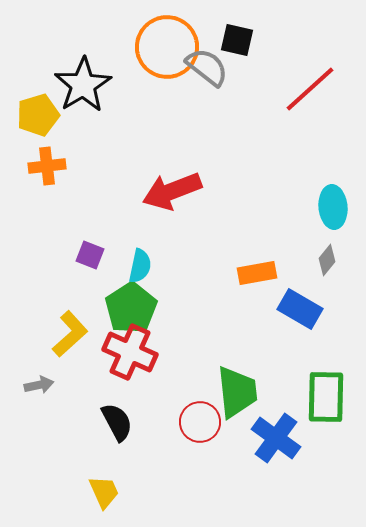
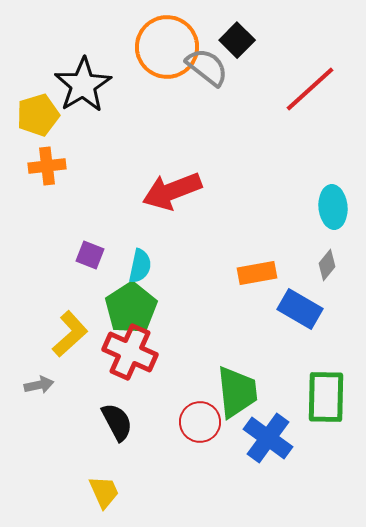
black square: rotated 32 degrees clockwise
gray diamond: moved 5 px down
blue cross: moved 8 px left
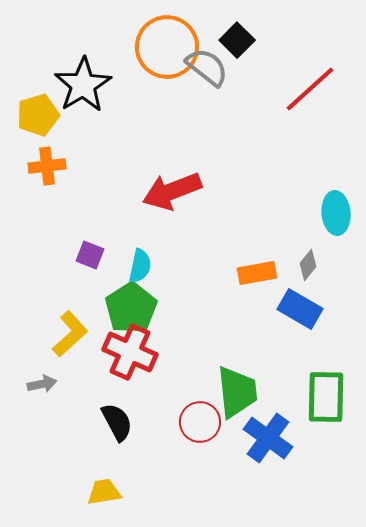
cyan ellipse: moved 3 px right, 6 px down
gray diamond: moved 19 px left
gray arrow: moved 3 px right, 1 px up
yellow trapezoid: rotated 75 degrees counterclockwise
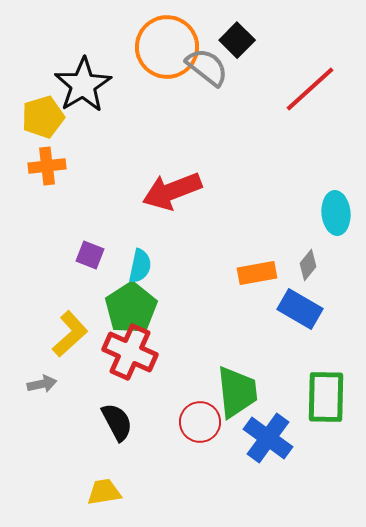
yellow pentagon: moved 5 px right, 2 px down
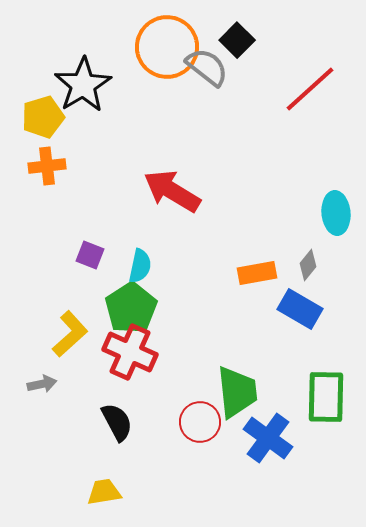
red arrow: rotated 52 degrees clockwise
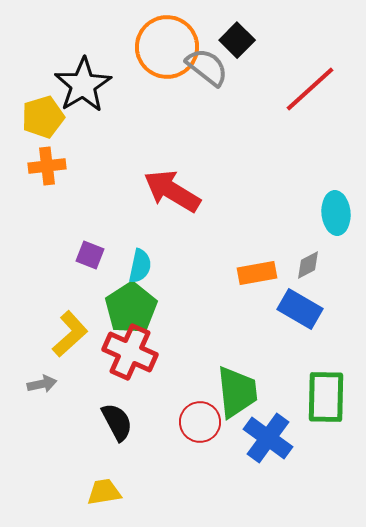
gray diamond: rotated 24 degrees clockwise
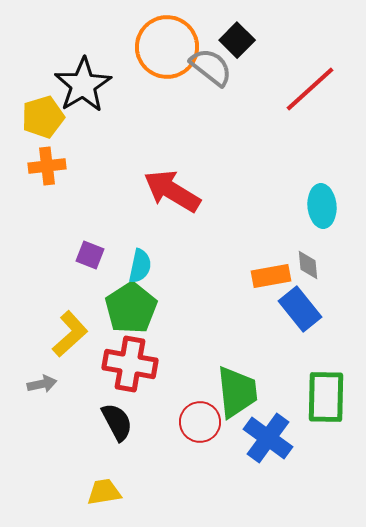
gray semicircle: moved 4 px right
cyan ellipse: moved 14 px left, 7 px up
gray diamond: rotated 68 degrees counterclockwise
orange rectangle: moved 14 px right, 3 px down
blue rectangle: rotated 21 degrees clockwise
red cross: moved 12 px down; rotated 14 degrees counterclockwise
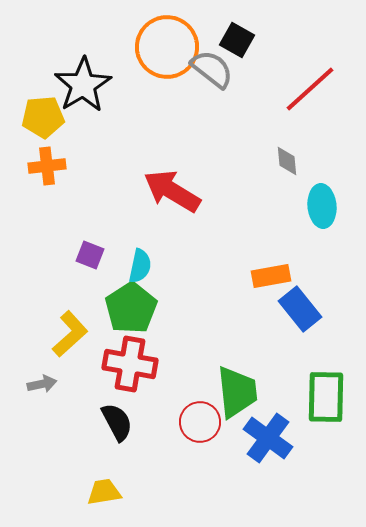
black square: rotated 16 degrees counterclockwise
gray semicircle: moved 1 px right, 2 px down
yellow pentagon: rotated 12 degrees clockwise
gray diamond: moved 21 px left, 104 px up
